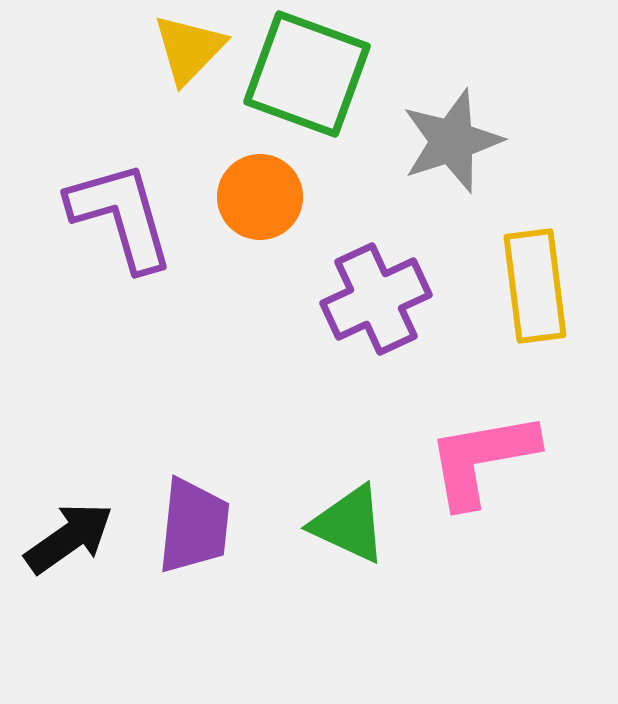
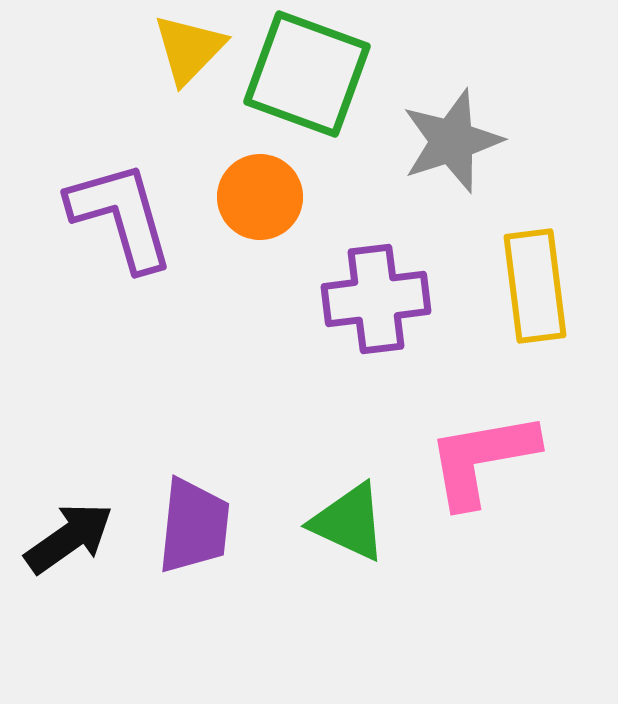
purple cross: rotated 18 degrees clockwise
green triangle: moved 2 px up
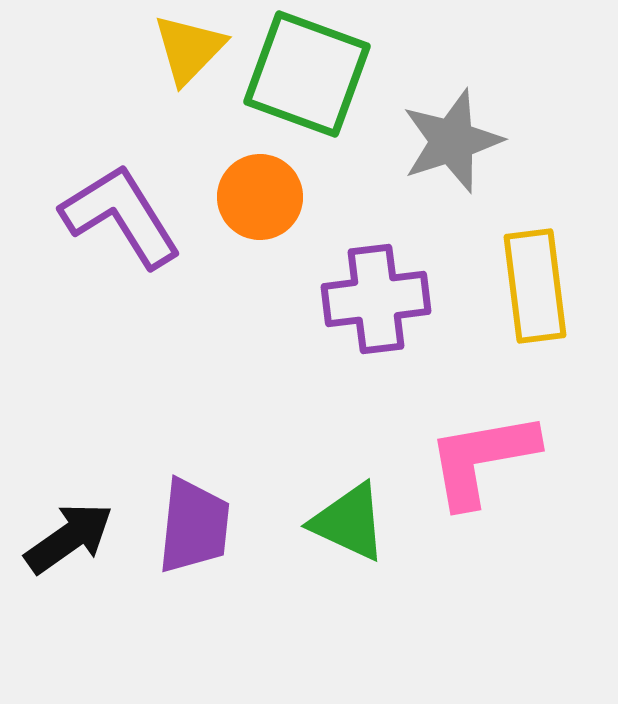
purple L-shape: rotated 16 degrees counterclockwise
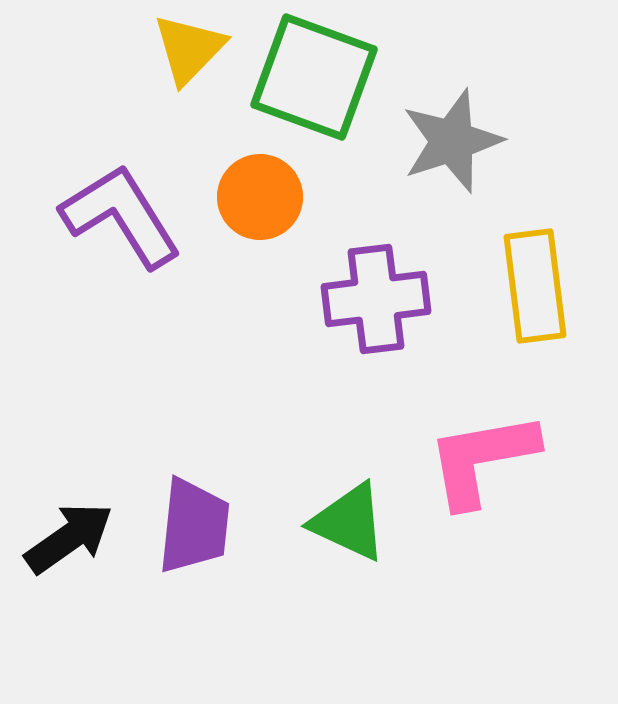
green square: moved 7 px right, 3 px down
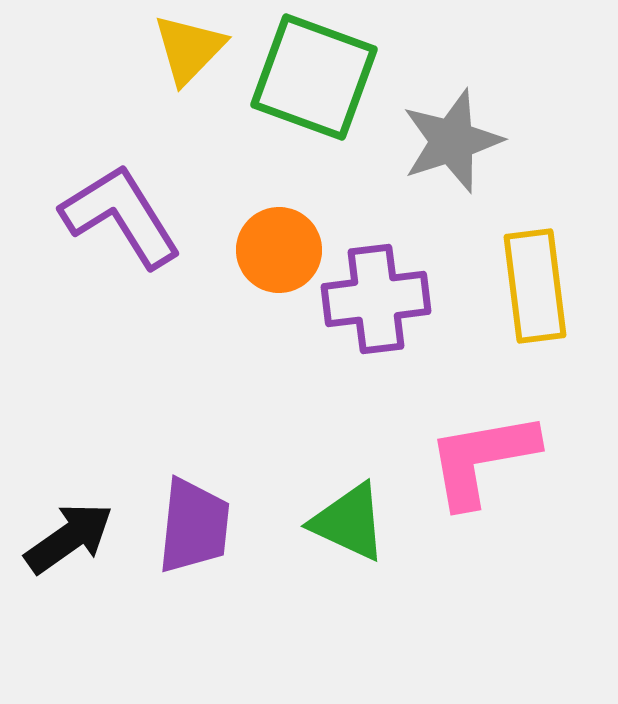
orange circle: moved 19 px right, 53 px down
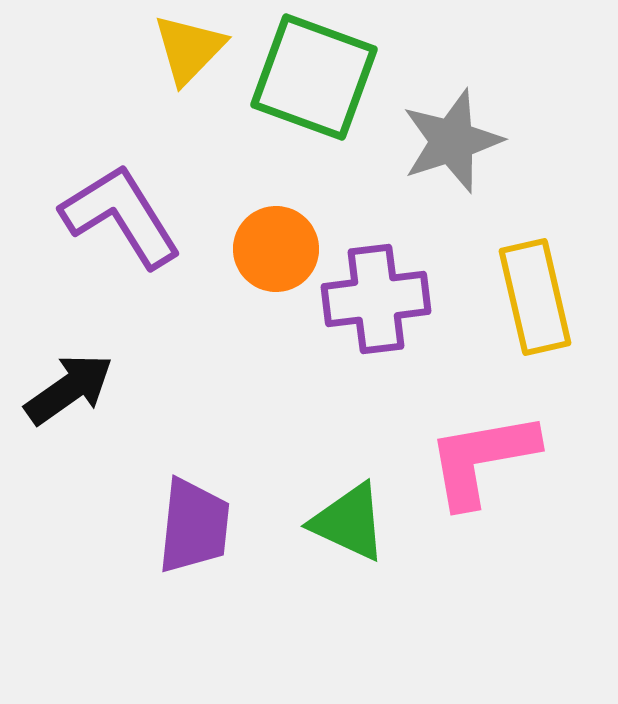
orange circle: moved 3 px left, 1 px up
yellow rectangle: moved 11 px down; rotated 6 degrees counterclockwise
black arrow: moved 149 px up
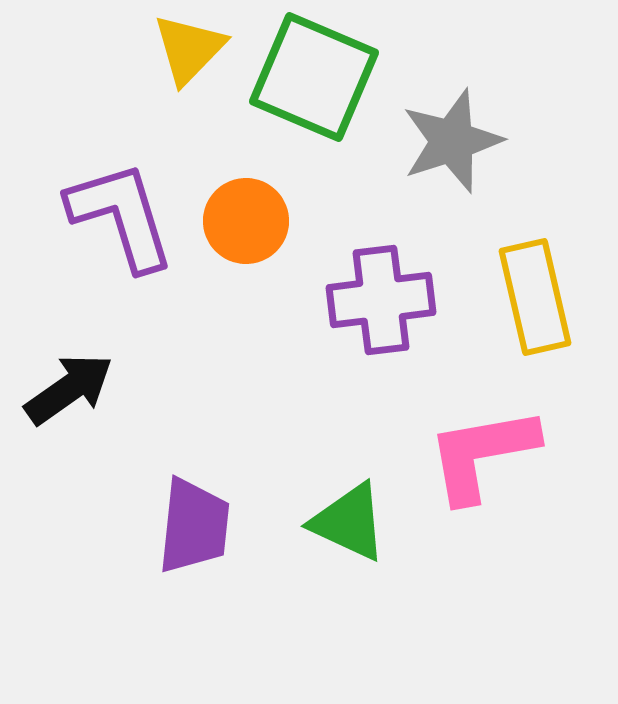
green square: rotated 3 degrees clockwise
purple L-shape: rotated 15 degrees clockwise
orange circle: moved 30 px left, 28 px up
purple cross: moved 5 px right, 1 px down
pink L-shape: moved 5 px up
